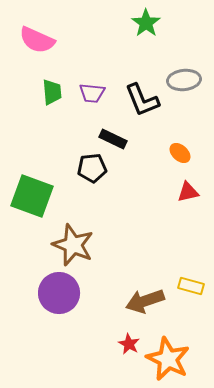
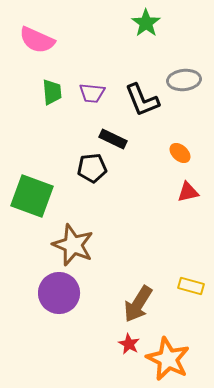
brown arrow: moved 7 px left, 3 px down; rotated 39 degrees counterclockwise
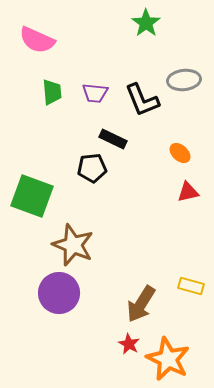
purple trapezoid: moved 3 px right
brown arrow: moved 3 px right
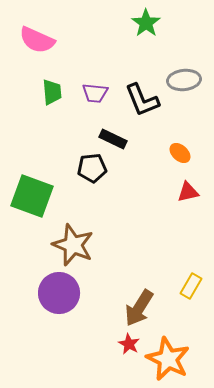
yellow rectangle: rotated 75 degrees counterclockwise
brown arrow: moved 2 px left, 4 px down
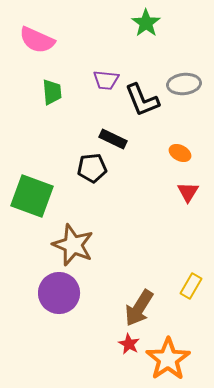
gray ellipse: moved 4 px down
purple trapezoid: moved 11 px right, 13 px up
orange ellipse: rotated 15 degrees counterclockwise
red triangle: rotated 45 degrees counterclockwise
orange star: rotated 12 degrees clockwise
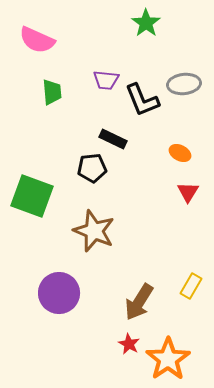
brown star: moved 21 px right, 14 px up
brown arrow: moved 6 px up
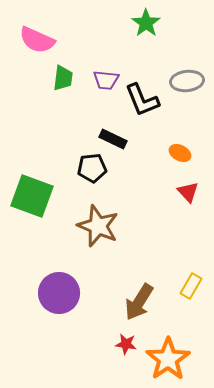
gray ellipse: moved 3 px right, 3 px up
green trapezoid: moved 11 px right, 14 px up; rotated 12 degrees clockwise
red triangle: rotated 15 degrees counterclockwise
brown star: moved 4 px right, 5 px up
red star: moved 3 px left; rotated 20 degrees counterclockwise
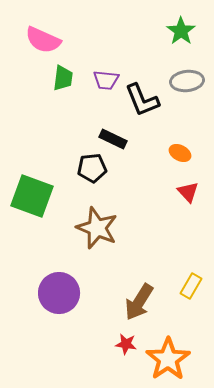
green star: moved 35 px right, 8 px down
pink semicircle: moved 6 px right
brown star: moved 1 px left, 2 px down
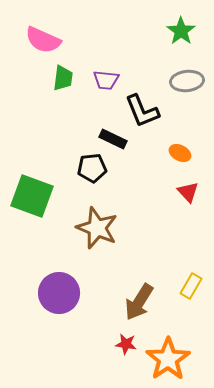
black L-shape: moved 11 px down
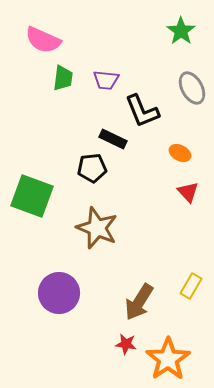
gray ellipse: moved 5 px right, 7 px down; rotated 68 degrees clockwise
